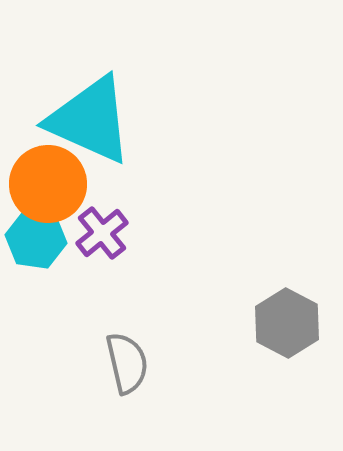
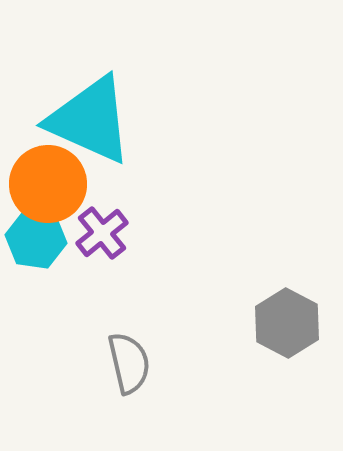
gray semicircle: moved 2 px right
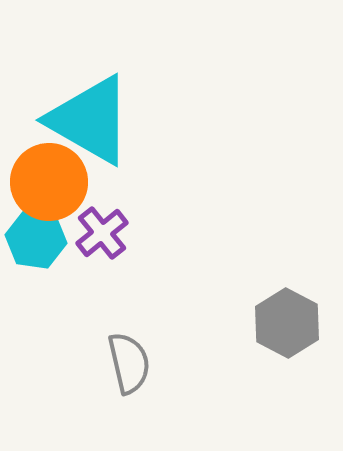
cyan triangle: rotated 6 degrees clockwise
orange circle: moved 1 px right, 2 px up
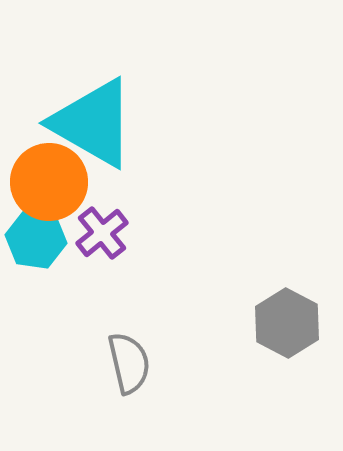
cyan triangle: moved 3 px right, 3 px down
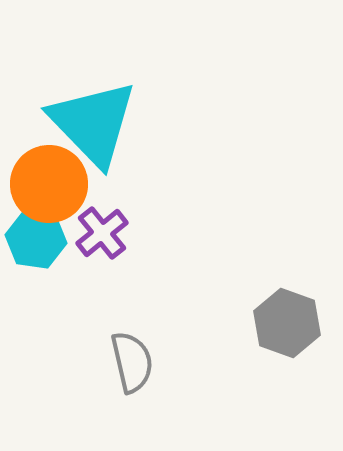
cyan triangle: rotated 16 degrees clockwise
orange circle: moved 2 px down
gray hexagon: rotated 8 degrees counterclockwise
gray semicircle: moved 3 px right, 1 px up
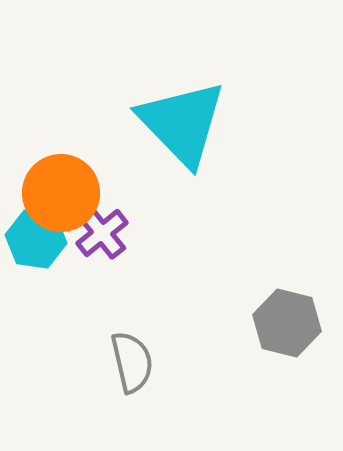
cyan triangle: moved 89 px right
orange circle: moved 12 px right, 9 px down
gray hexagon: rotated 6 degrees counterclockwise
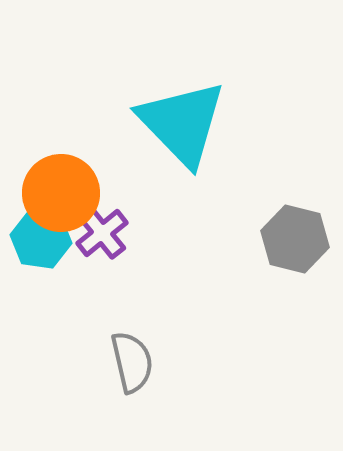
cyan hexagon: moved 5 px right
gray hexagon: moved 8 px right, 84 px up
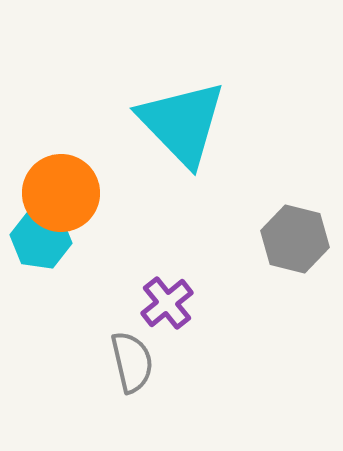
purple cross: moved 65 px right, 70 px down
